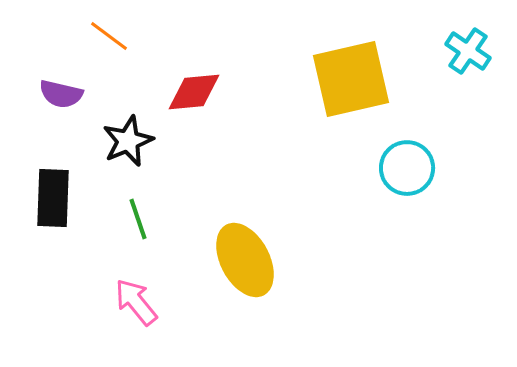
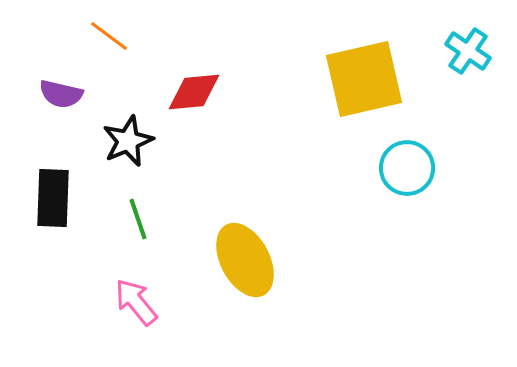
yellow square: moved 13 px right
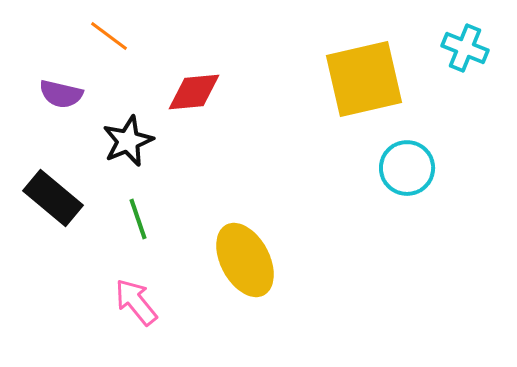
cyan cross: moved 3 px left, 3 px up; rotated 12 degrees counterclockwise
black rectangle: rotated 52 degrees counterclockwise
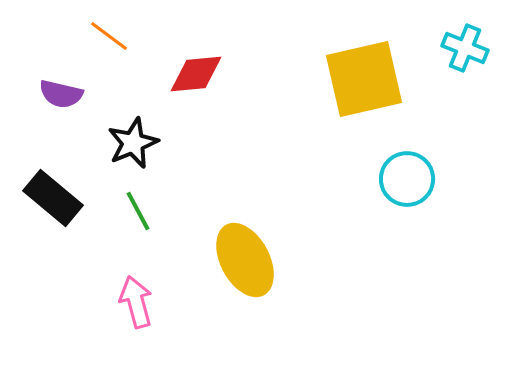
red diamond: moved 2 px right, 18 px up
black star: moved 5 px right, 2 px down
cyan circle: moved 11 px down
green line: moved 8 px up; rotated 9 degrees counterclockwise
pink arrow: rotated 24 degrees clockwise
